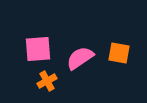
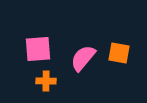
pink semicircle: moved 3 px right; rotated 16 degrees counterclockwise
orange cross: moved 1 px left; rotated 30 degrees clockwise
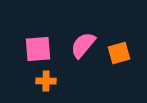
orange square: rotated 25 degrees counterclockwise
pink semicircle: moved 13 px up
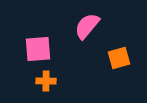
pink semicircle: moved 4 px right, 19 px up
orange square: moved 5 px down
